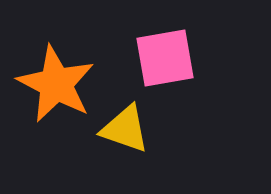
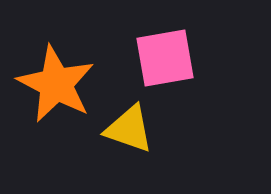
yellow triangle: moved 4 px right
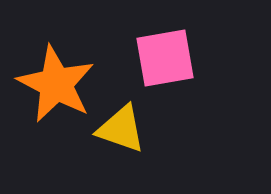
yellow triangle: moved 8 px left
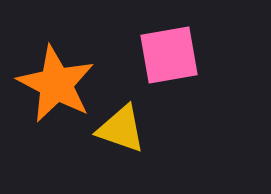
pink square: moved 4 px right, 3 px up
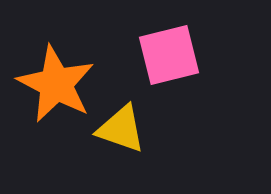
pink square: rotated 4 degrees counterclockwise
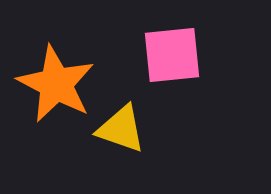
pink square: moved 3 px right; rotated 8 degrees clockwise
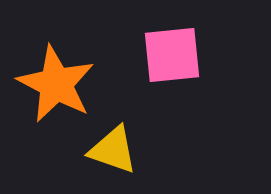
yellow triangle: moved 8 px left, 21 px down
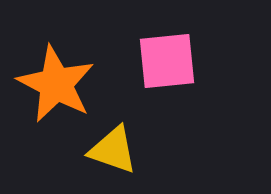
pink square: moved 5 px left, 6 px down
